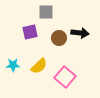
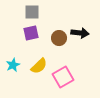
gray square: moved 14 px left
purple square: moved 1 px right, 1 px down
cyan star: rotated 24 degrees counterclockwise
pink square: moved 2 px left; rotated 20 degrees clockwise
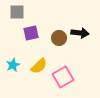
gray square: moved 15 px left
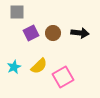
purple square: rotated 14 degrees counterclockwise
brown circle: moved 6 px left, 5 px up
cyan star: moved 1 px right, 2 px down
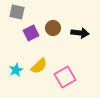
gray square: rotated 14 degrees clockwise
brown circle: moved 5 px up
cyan star: moved 2 px right, 3 px down
pink square: moved 2 px right
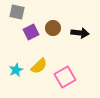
purple square: moved 1 px up
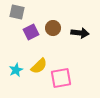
pink square: moved 4 px left, 1 px down; rotated 20 degrees clockwise
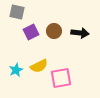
brown circle: moved 1 px right, 3 px down
yellow semicircle: rotated 18 degrees clockwise
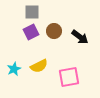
gray square: moved 15 px right; rotated 14 degrees counterclockwise
black arrow: moved 4 px down; rotated 30 degrees clockwise
cyan star: moved 2 px left, 1 px up
pink square: moved 8 px right, 1 px up
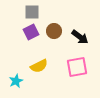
cyan star: moved 2 px right, 12 px down
pink square: moved 8 px right, 10 px up
